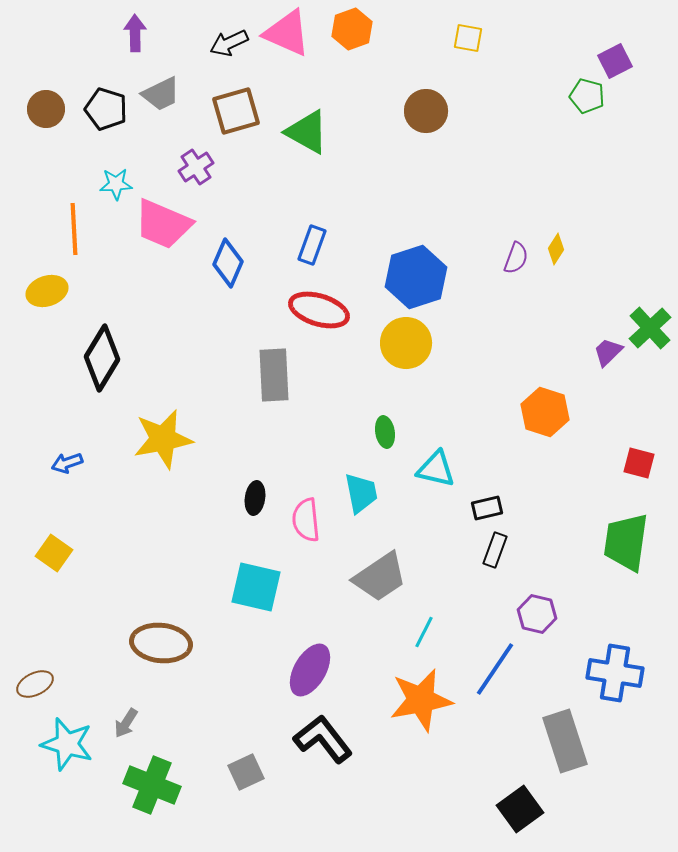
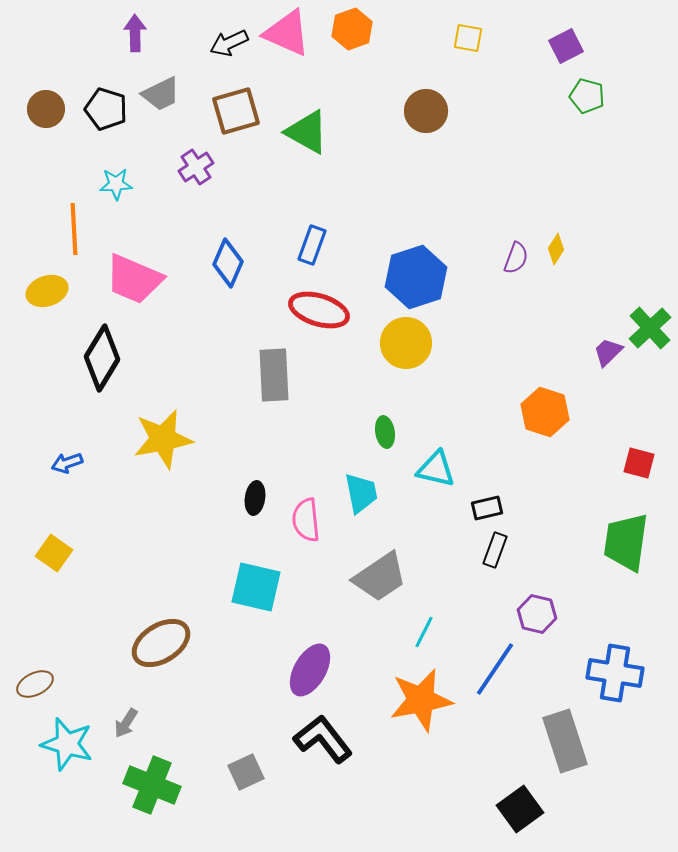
purple square at (615, 61): moved 49 px left, 15 px up
pink trapezoid at (163, 224): moved 29 px left, 55 px down
brown ellipse at (161, 643): rotated 38 degrees counterclockwise
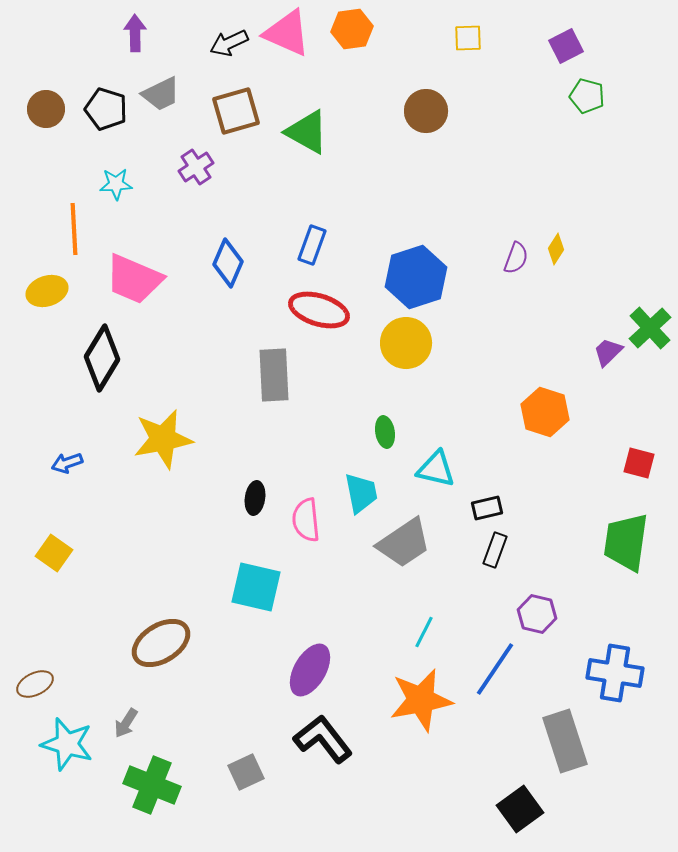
orange hexagon at (352, 29): rotated 12 degrees clockwise
yellow square at (468, 38): rotated 12 degrees counterclockwise
gray trapezoid at (380, 577): moved 24 px right, 34 px up
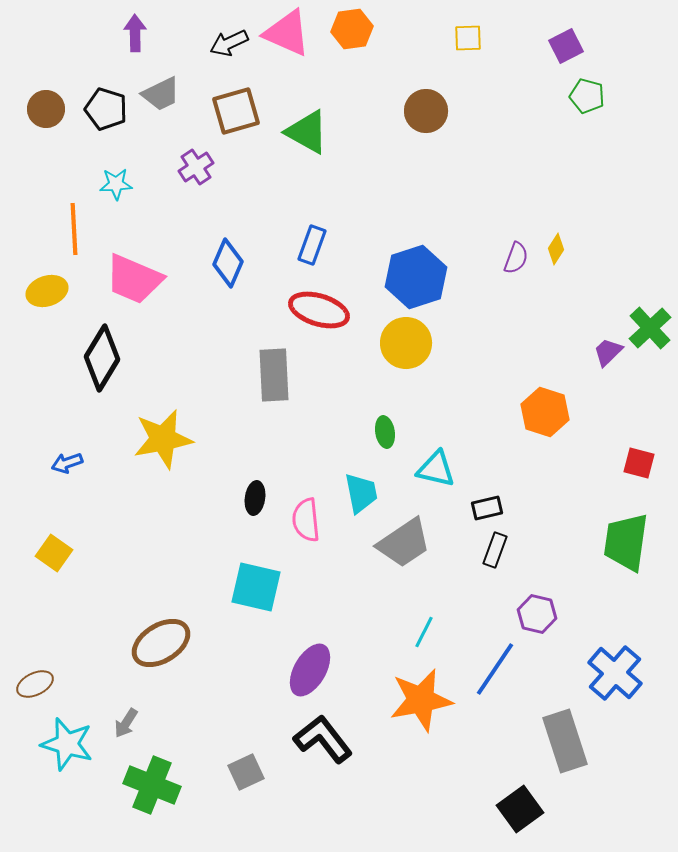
blue cross at (615, 673): rotated 32 degrees clockwise
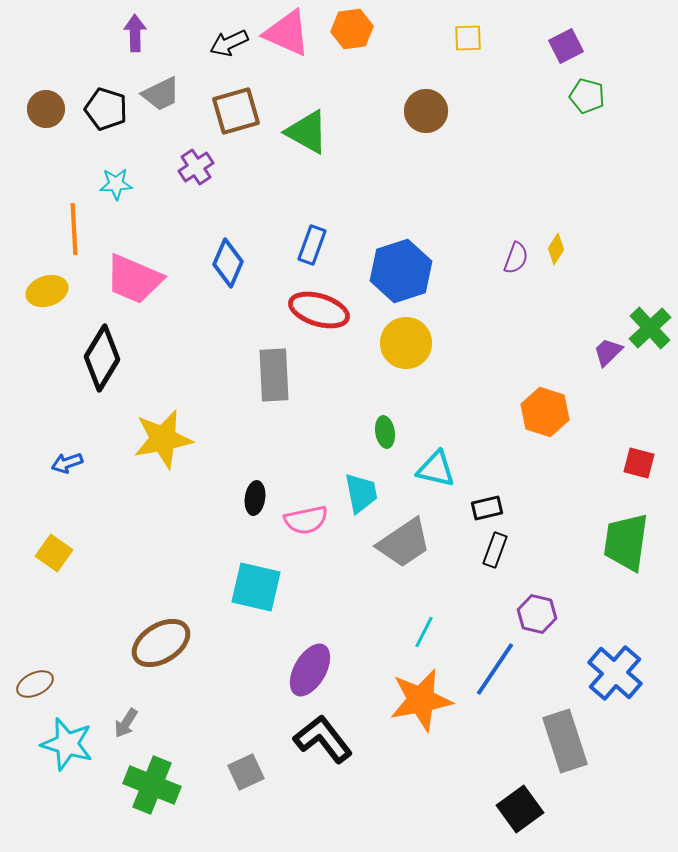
blue hexagon at (416, 277): moved 15 px left, 6 px up
pink semicircle at (306, 520): rotated 96 degrees counterclockwise
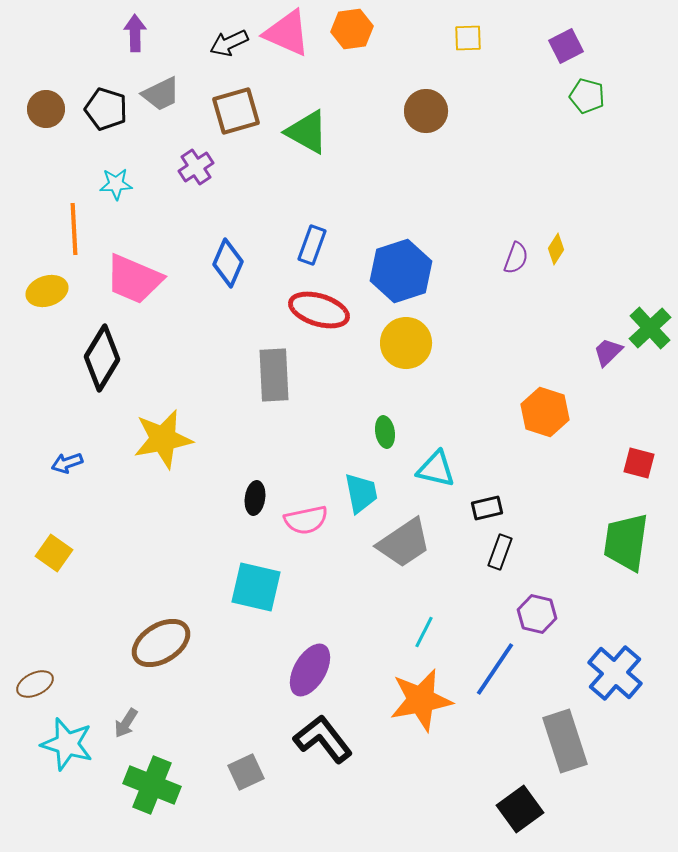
black rectangle at (495, 550): moved 5 px right, 2 px down
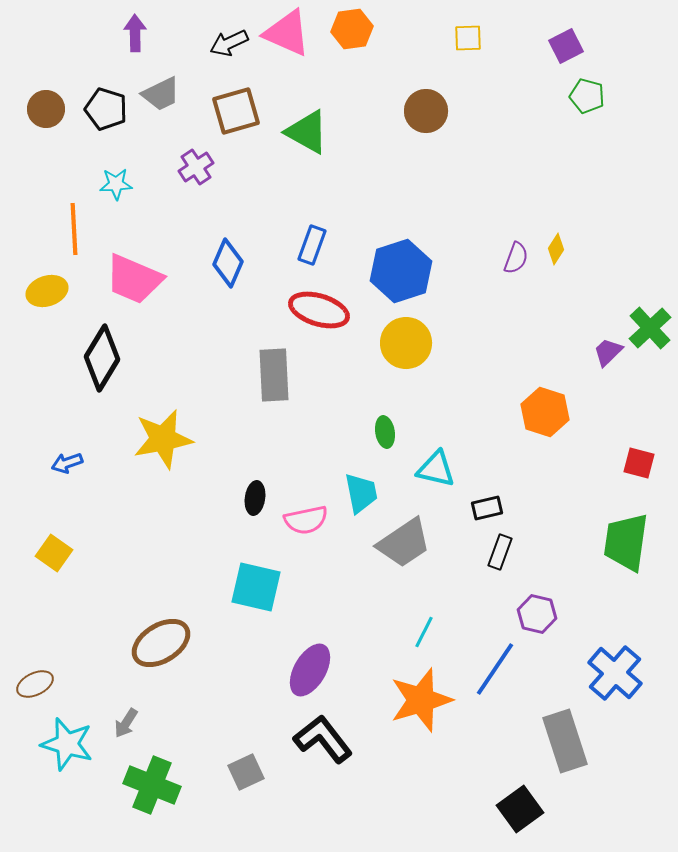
orange star at (421, 700): rotated 6 degrees counterclockwise
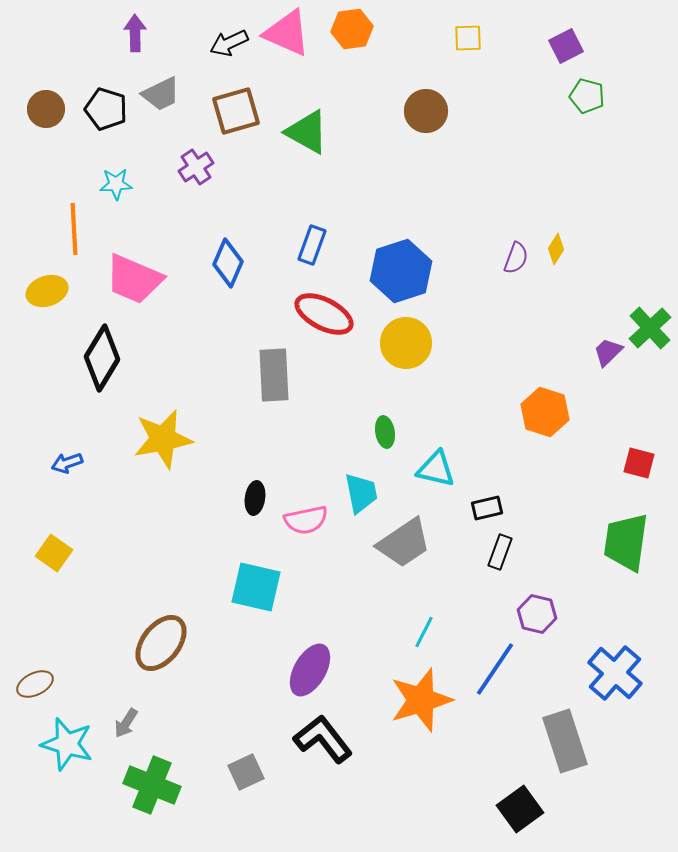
red ellipse at (319, 310): moved 5 px right, 4 px down; rotated 10 degrees clockwise
brown ellipse at (161, 643): rotated 20 degrees counterclockwise
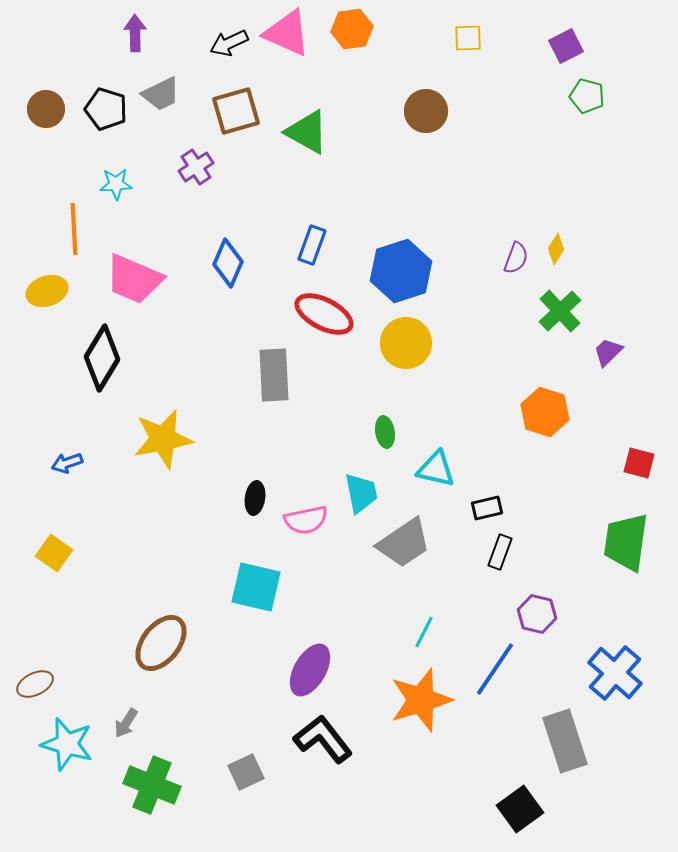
green cross at (650, 328): moved 90 px left, 17 px up
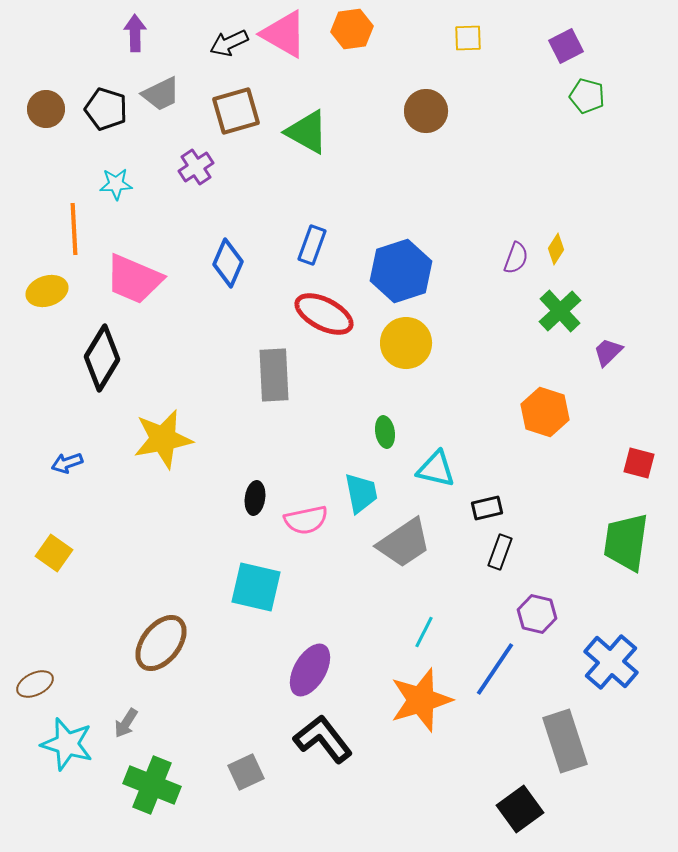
pink triangle at (287, 33): moved 3 px left, 1 px down; rotated 6 degrees clockwise
blue cross at (615, 673): moved 4 px left, 11 px up
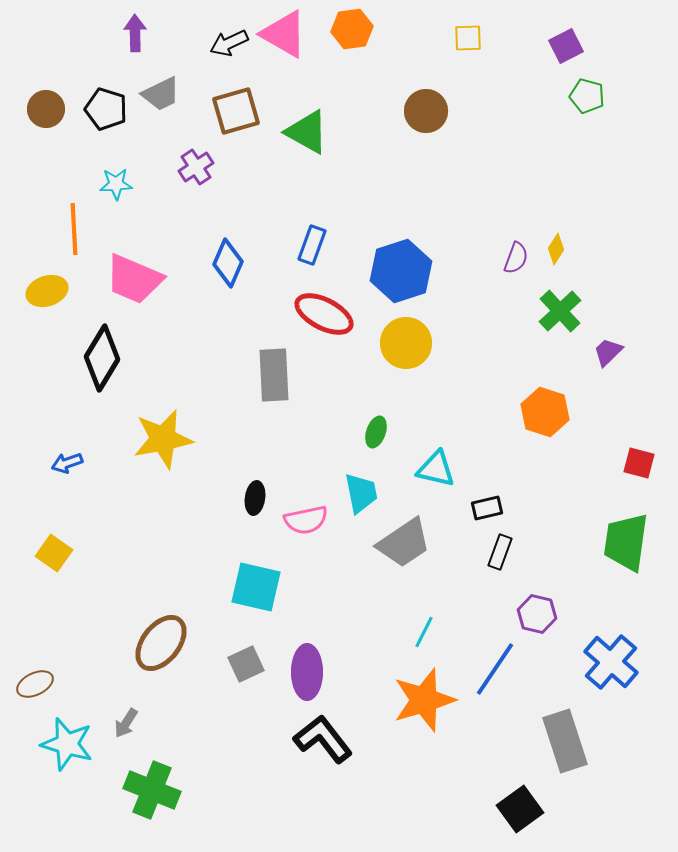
green ellipse at (385, 432): moved 9 px left; rotated 28 degrees clockwise
purple ellipse at (310, 670): moved 3 px left, 2 px down; rotated 30 degrees counterclockwise
orange star at (421, 700): moved 3 px right
gray square at (246, 772): moved 108 px up
green cross at (152, 785): moved 5 px down
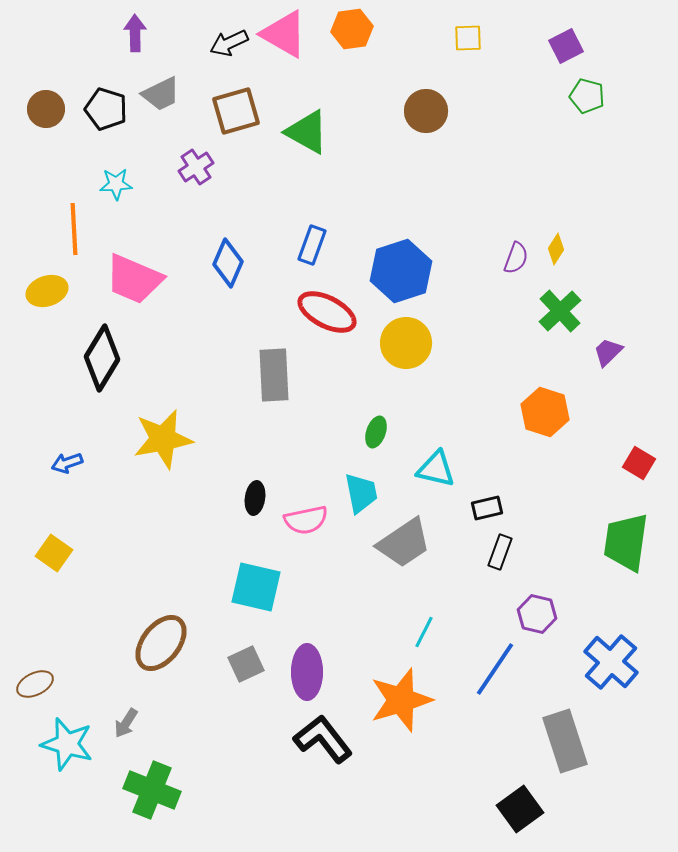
red ellipse at (324, 314): moved 3 px right, 2 px up
red square at (639, 463): rotated 16 degrees clockwise
orange star at (424, 700): moved 23 px left
